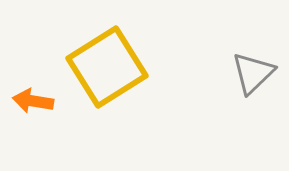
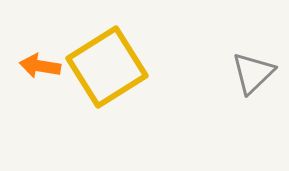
orange arrow: moved 7 px right, 35 px up
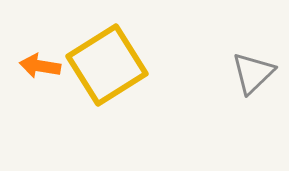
yellow square: moved 2 px up
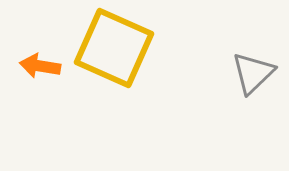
yellow square: moved 7 px right, 17 px up; rotated 34 degrees counterclockwise
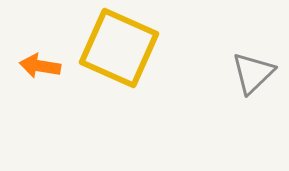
yellow square: moved 5 px right
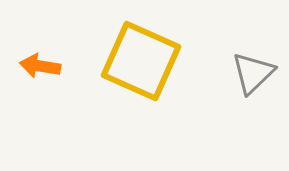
yellow square: moved 22 px right, 13 px down
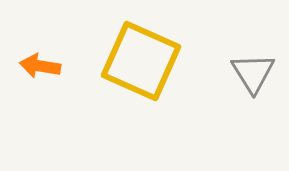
gray triangle: rotated 18 degrees counterclockwise
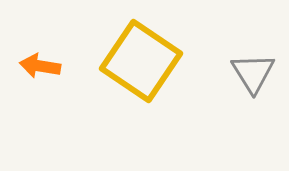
yellow square: rotated 10 degrees clockwise
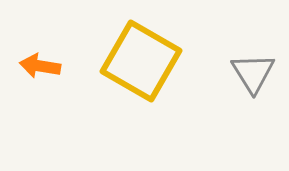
yellow square: rotated 4 degrees counterclockwise
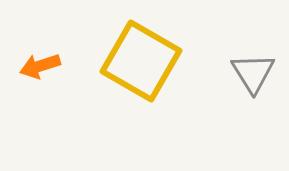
orange arrow: rotated 27 degrees counterclockwise
